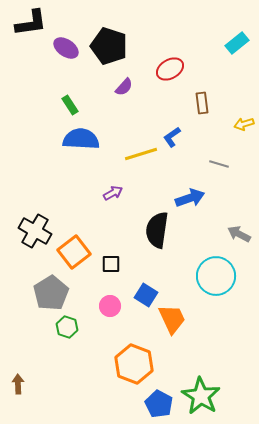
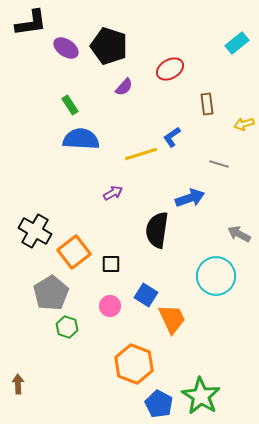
brown rectangle: moved 5 px right, 1 px down
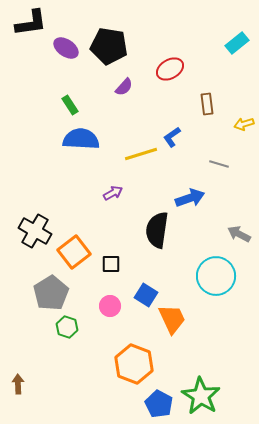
black pentagon: rotated 9 degrees counterclockwise
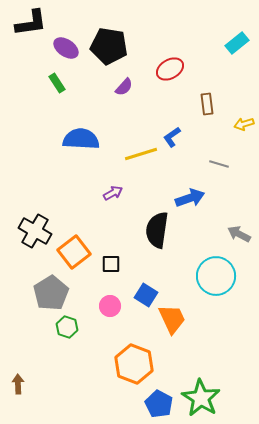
green rectangle: moved 13 px left, 22 px up
green star: moved 2 px down
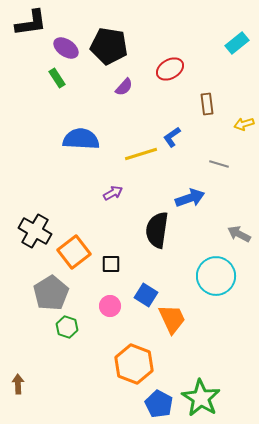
green rectangle: moved 5 px up
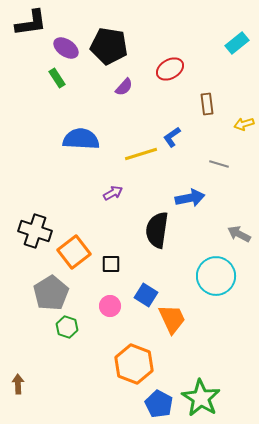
blue arrow: rotated 8 degrees clockwise
black cross: rotated 12 degrees counterclockwise
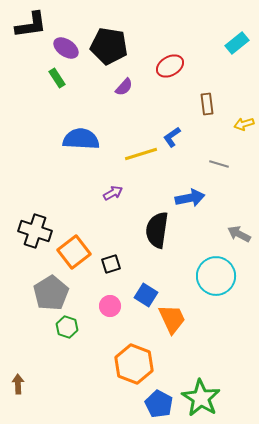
black L-shape: moved 2 px down
red ellipse: moved 3 px up
black square: rotated 18 degrees counterclockwise
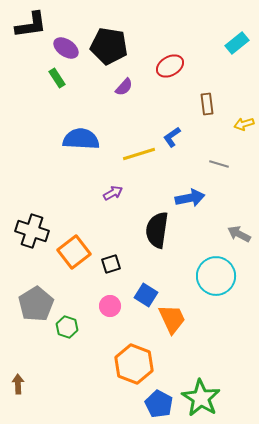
yellow line: moved 2 px left
black cross: moved 3 px left
gray pentagon: moved 15 px left, 11 px down
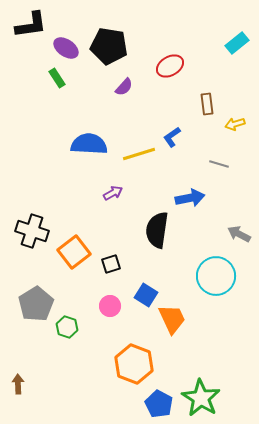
yellow arrow: moved 9 px left
blue semicircle: moved 8 px right, 5 px down
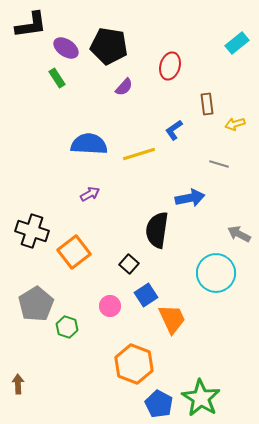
red ellipse: rotated 44 degrees counterclockwise
blue L-shape: moved 2 px right, 7 px up
purple arrow: moved 23 px left, 1 px down
black square: moved 18 px right; rotated 30 degrees counterclockwise
cyan circle: moved 3 px up
blue square: rotated 25 degrees clockwise
